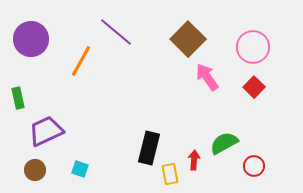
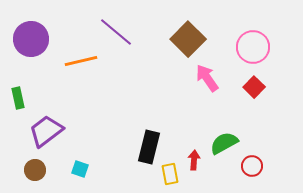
orange line: rotated 48 degrees clockwise
pink arrow: moved 1 px down
purple trapezoid: rotated 12 degrees counterclockwise
black rectangle: moved 1 px up
red circle: moved 2 px left
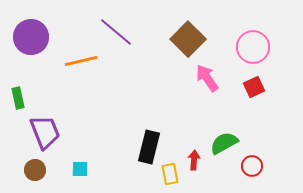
purple circle: moved 2 px up
red square: rotated 20 degrees clockwise
purple trapezoid: moved 1 px left, 1 px down; rotated 105 degrees clockwise
cyan square: rotated 18 degrees counterclockwise
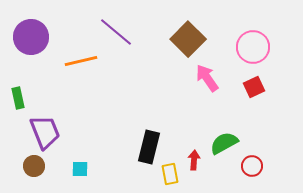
brown circle: moved 1 px left, 4 px up
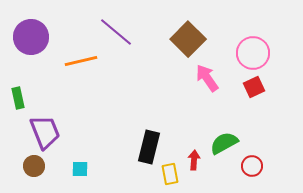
pink circle: moved 6 px down
